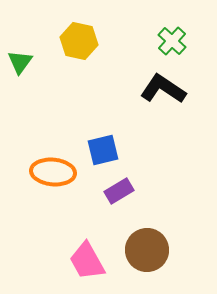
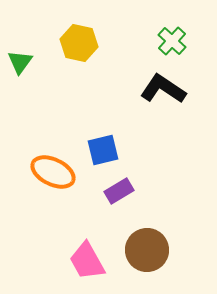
yellow hexagon: moved 2 px down
orange ellipse: rotated 21 degrees clockwise
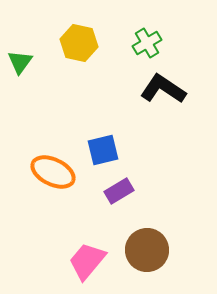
green cross: moved 25 px left, 2 px down; rotated 16 degrees clockwise
pink trapezoid: rotated 69 degrees clockwise
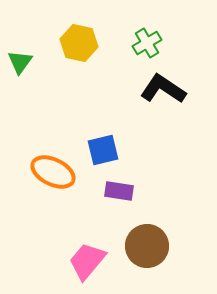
purple rectangle: rotated 40 degrees clockwise
brown circle: moved 4 px up
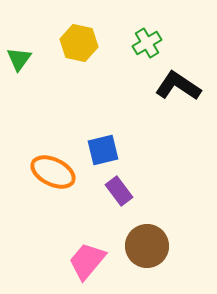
green triangle: moved 1 px left, 3 px up
black L-shape: moved 15 px right, 3 px up
purple rectangle: rotated 44 degrees clockwise
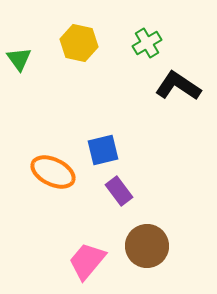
green triangle: rotated 12 degrees counterclockwise
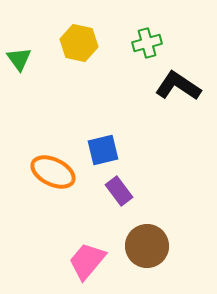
green cross: rotated 16 degrees clockwise
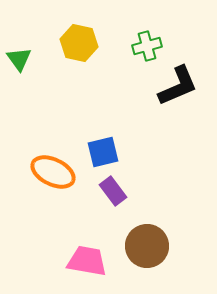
green cross: moved 3 px down
black L-shape: rotated 123 degrees clockwise
blue square: moved 2 px down
purple rectangle: moved 6 px left
pink trapezoid: rotated 60 degrees clockwise
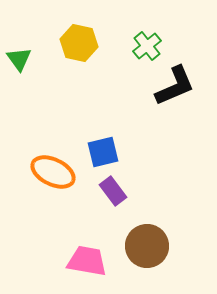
green cross: rotated 24 degrees counterclockwise
black L-shape: moved 3 px left
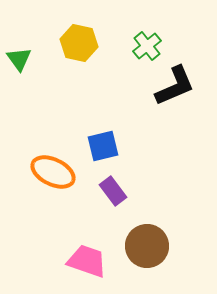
blue square: moved 6 px up
pink trapezoid: rotated 9 degrees clockwise
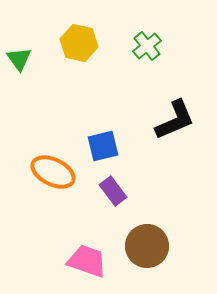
black L-shape: moved 34 px down
